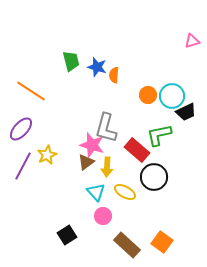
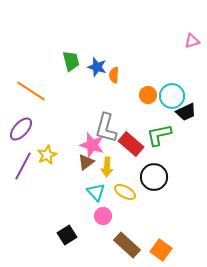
red rectangle: moved 6 px left, 6 px up
orange square: moved 1 px left, 8 px down
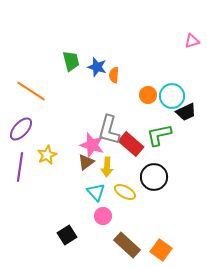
gray L-shape: moved 3 px right, 2 px down
purple line: moved 3 px left, 1 px down; rotated 20 degrees counterclockwise
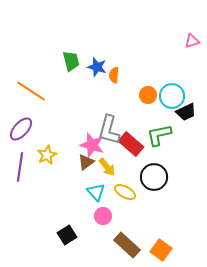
yellow arrow: rotated 42 degrees counterclockwise
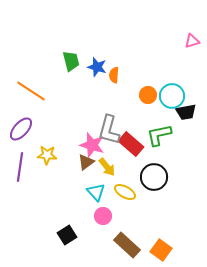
black trapezoid: rotated 15 degrees clockwise
yellow star: rotated 30 degrees clockwise
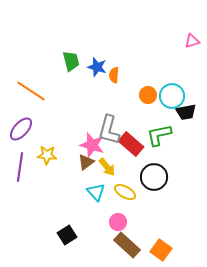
pink circle: moved 15 px right, 6 px down
